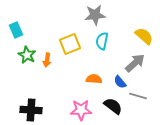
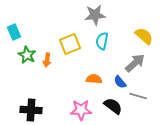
cyan rectangle: moved 2 px left, 2 px down
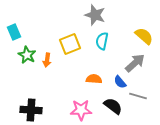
gray star: rotated 25 degrees clockwise
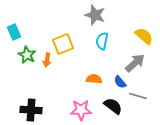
yellow square: moved 7 px left
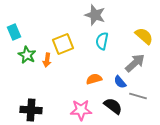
orange semicircle: rotated 21 degrees counterclockwise
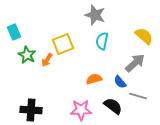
orange arrow: rotated 24 degrees clockwise
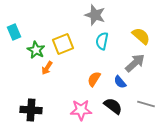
yellow semicircle: moved 3 px left
green star: moved 9 px right, 5 px up
orange arrow: moved 8 px down
orange semicircle: rotated 42 degrees counterclockwise
gray line: moved 8 px right, 8 px down
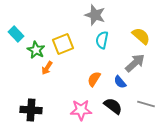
cyan rectangle: moved 2 px right, 2 px down; rotated 21 degrees counterclockwise
cyan semicircle: moved 1 px up
